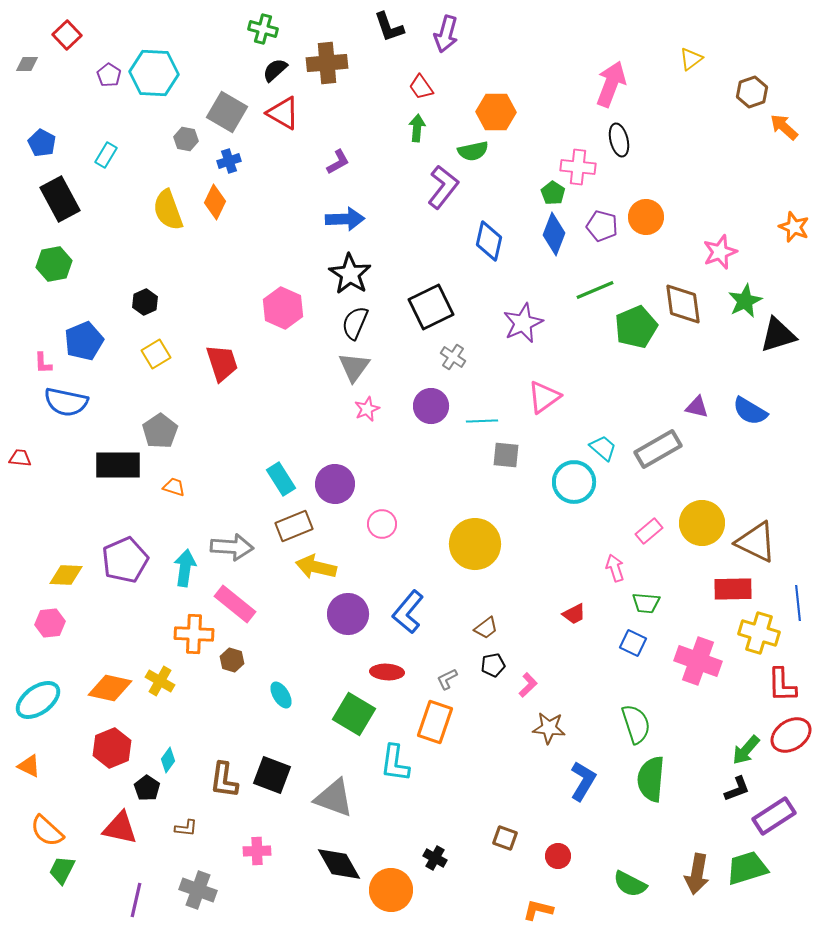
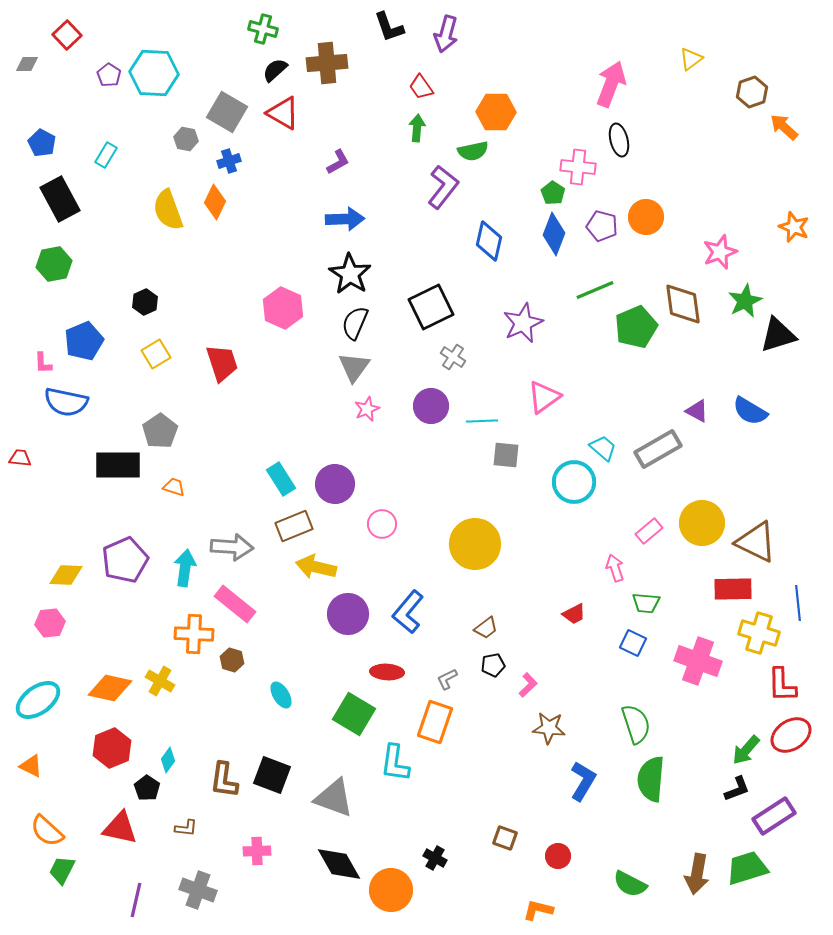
purple triangle at (697, 407): moved 4 px down; rotated 15 degrees clockwise
orange triangle at (29, 766): moved 2 px right
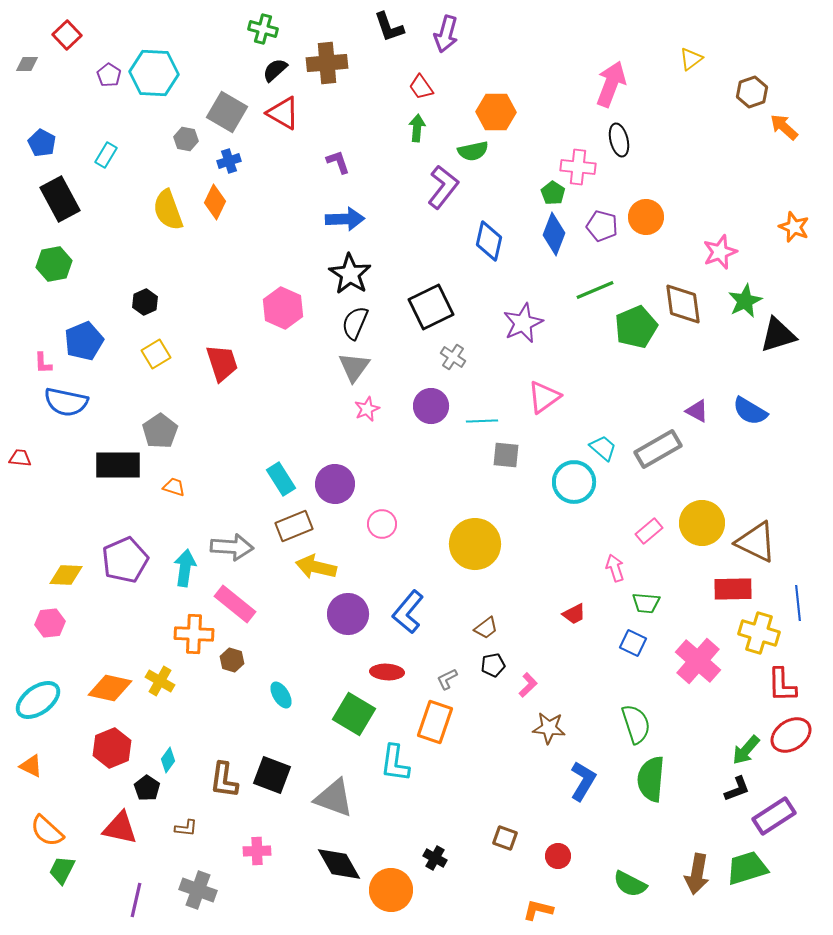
purple L-shape at (338, 162): rotated 80 degrees counterclockwise
pink cross at (698, 661): rotated 21 degrees clockwise
